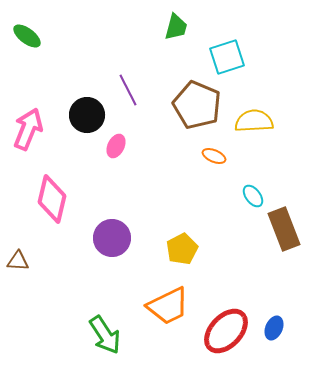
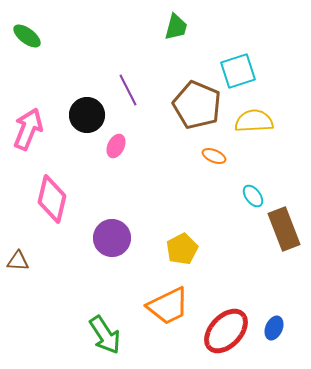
cyan square: moved 11 px right, 14 px down
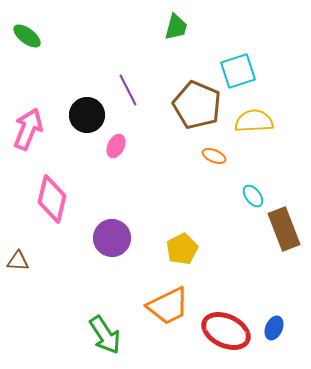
red ellipse: rotated 72 degrees clockwise
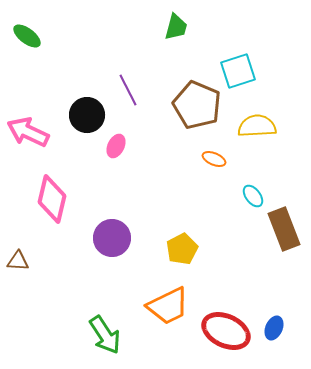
yellow semicircle: moved 3 px right, 5 px down
pink arrow: moved 3 px down; rotated 87 degrees counterclockwise
orange ellipse: moved 3 px down
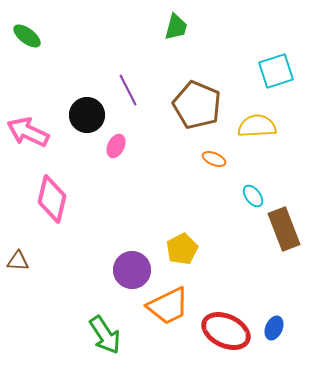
cyan square: moved 38 px right
purple circle: moved 20 px right, 32 px down
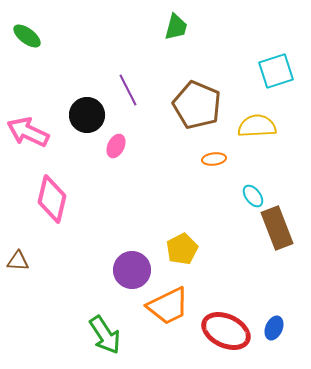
orange ellipse: rotated 30 degrees counterclockwise
brown rectangle: moved 7 px left, 1 px up
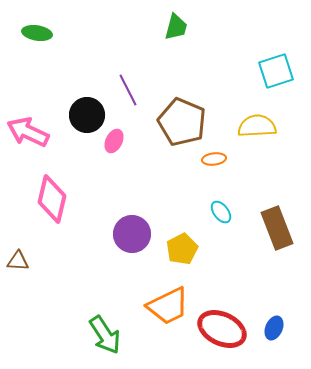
green ellipse: moved 10 px right, 3 px up; rotated 28 degrees counterclockwise
brown pentagon: moved 15 px left, 17 px down
pink ellipse: moved 2 px left, 5 px up
cyan ellipse: moved 32 px left, 16 px down
purple circle: moved 36 px up
red ellipse: moved 4 px left, 2 px up
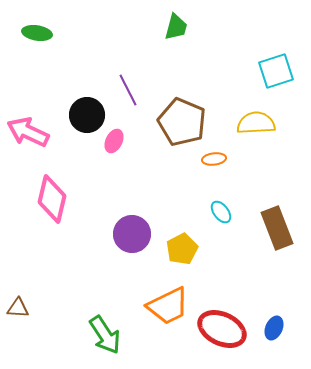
yellow semicircle: moved 1 px left, 3 px up
brown triangle: moved 47 px down
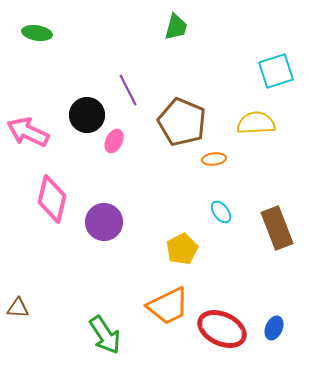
purple circle: moved 28 px left, 12 px up
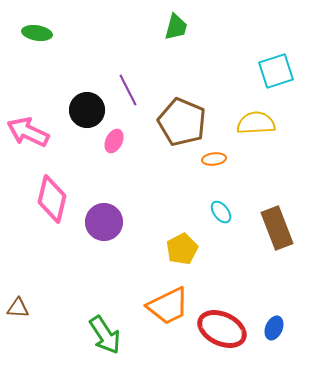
black circle: moved 5 px up
